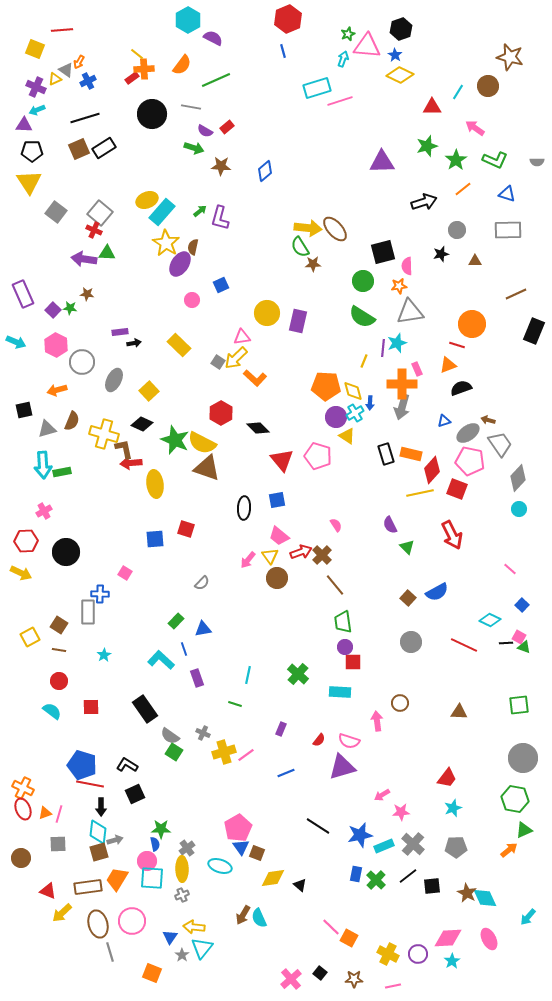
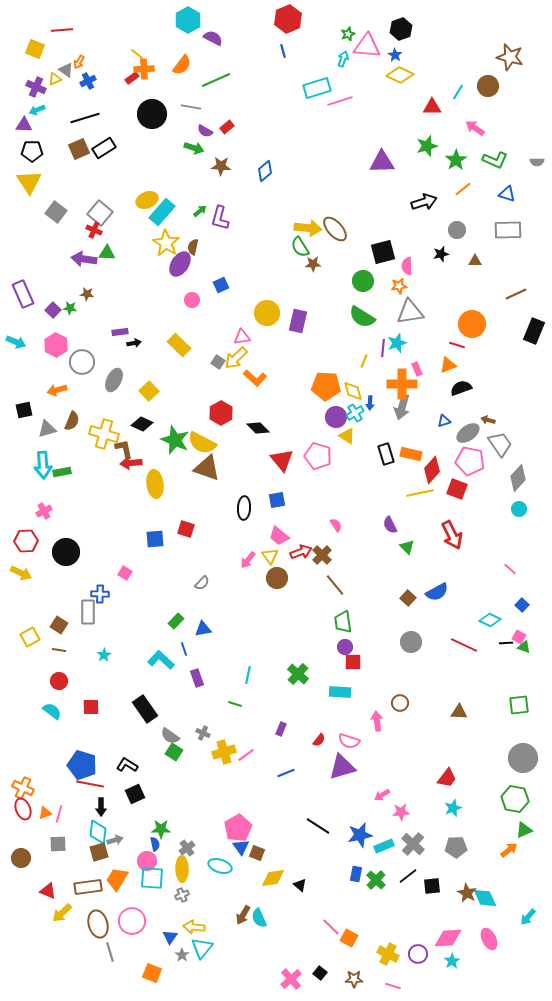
pink line at (393, 986): rotated 28 degrees clockwise
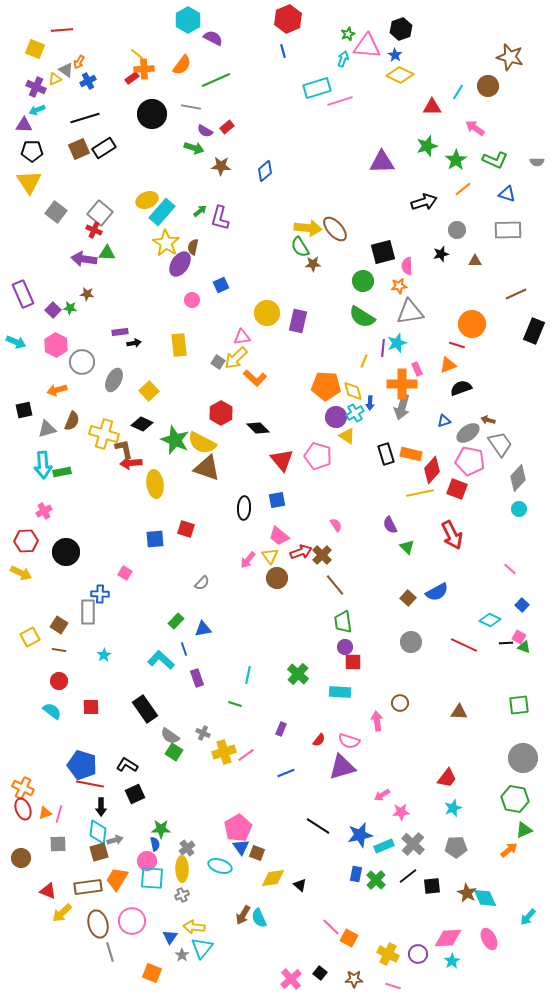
yellow rectangle at (179, 345): rotated 40 degrees clockwise
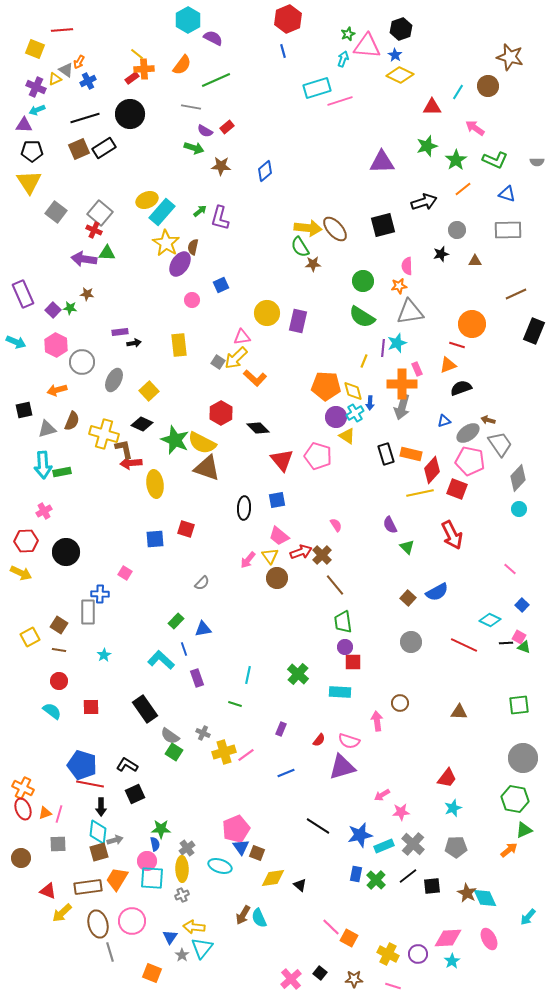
black circle at (152, 114): moved 22 px left
black square at (383, 252): moved 27 px up
pink pentagon at (238, 828): moved 2 px left, 1 px down; rotated 8 degrees clockwise
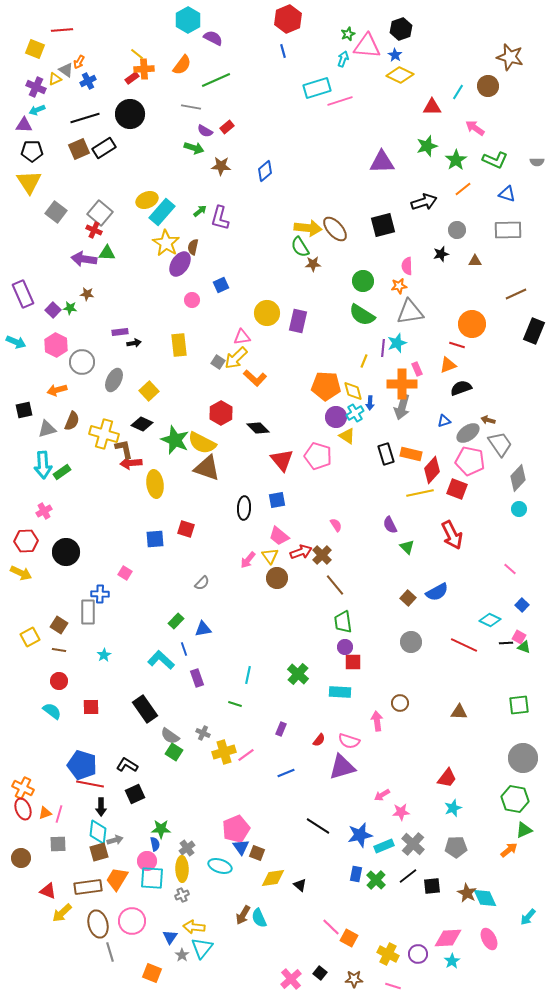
green semicircle at (362, 317): moved 2 px up
green rectangle at (62, 472): rotated 24 degrees counterclockwise
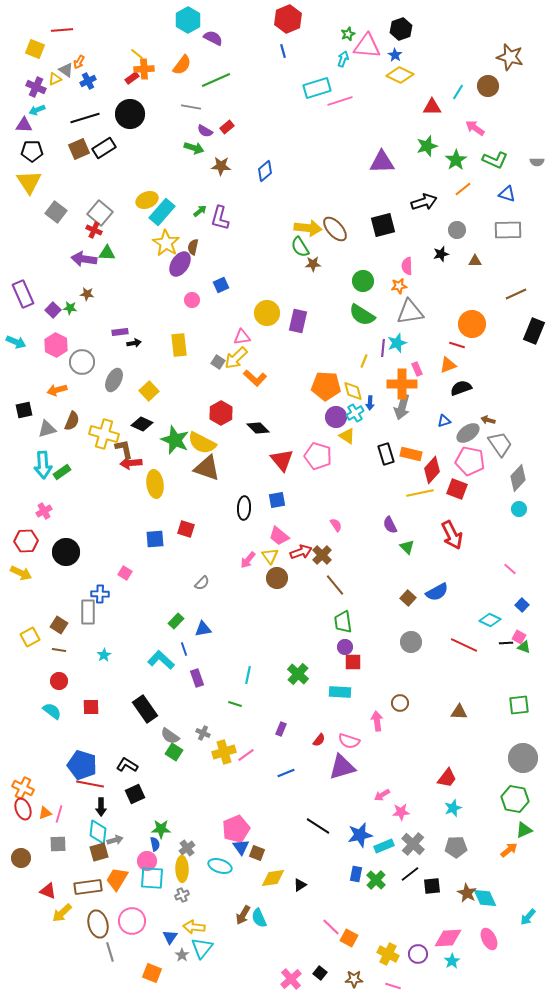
black line at (408, 876): moved 2 px right, 2 px up
black triangle at (300, 885): rotated 48 degrees clockwise
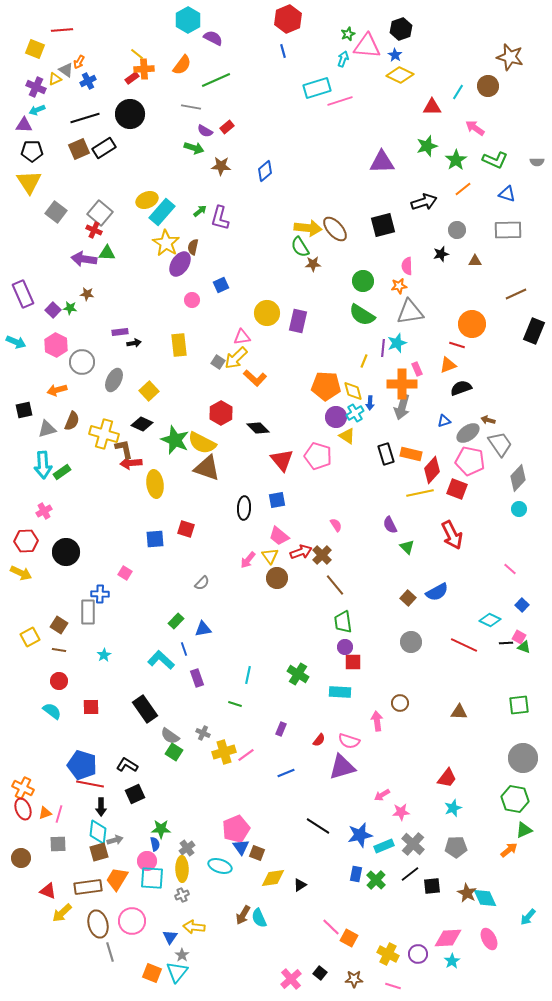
green cross at (298, 674): rotated 10 degrees counterclockwise
cyan triangle at (202, 948): moved 25 px left, 24 px down
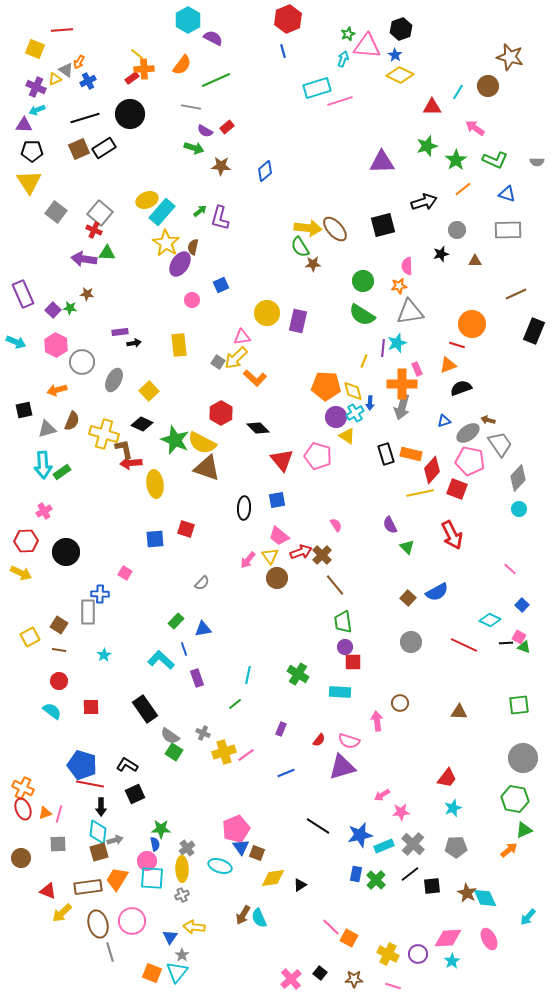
green line at (235, 704): rotated 56 degrees counterclockwise
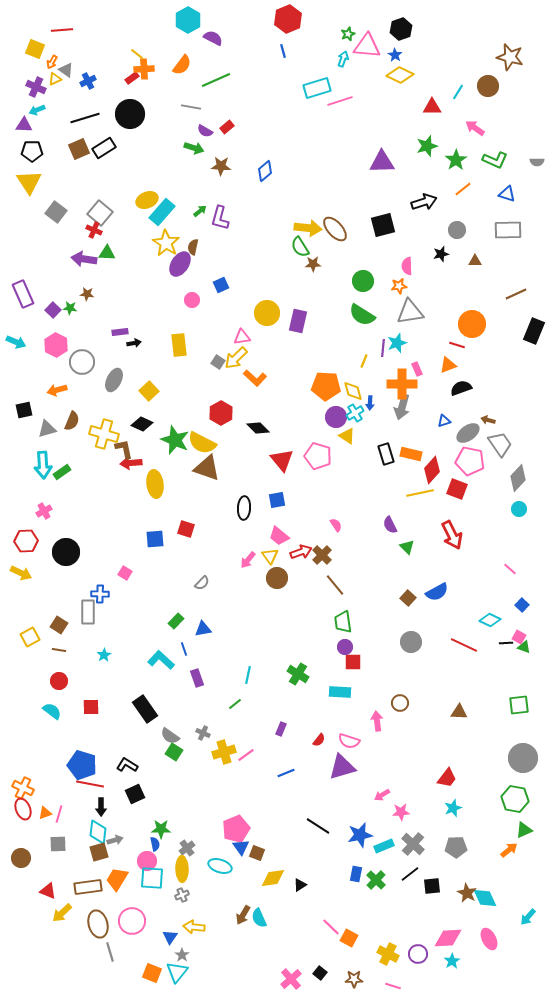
orange arrow at (79, 62): moved 27 px left
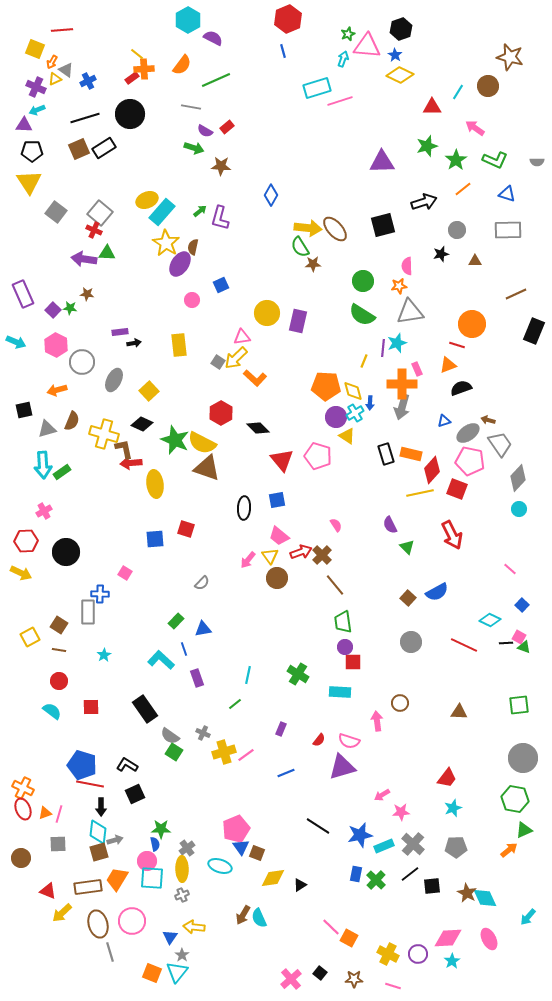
blue diamond at (265, 171): moved 6 px right, 24 px down; rotated 20 degrees counterclockwise
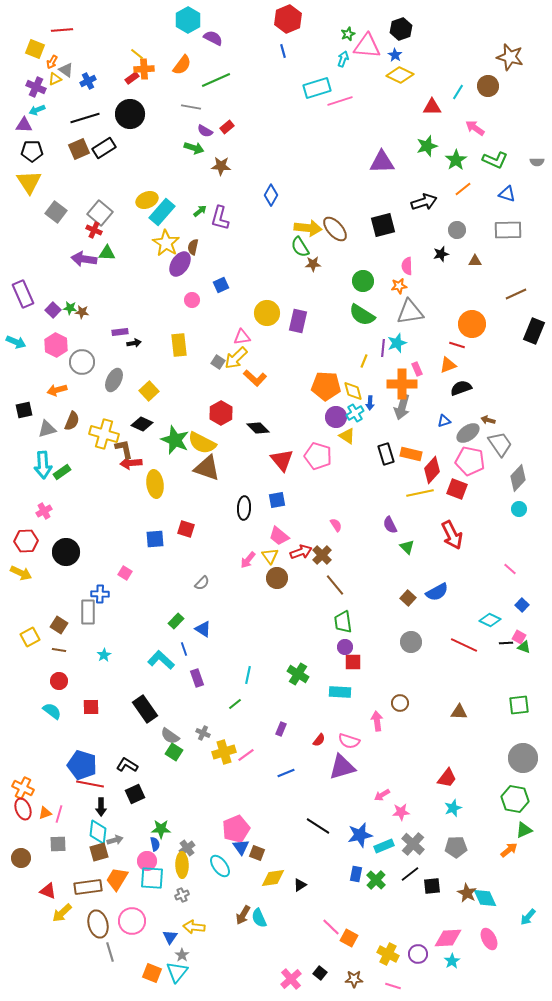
brown star at (87, 294): moved 5 px left, 18 px down
blue triangle at (203, 629): rotated 42 degrees clockwise
cyan ellipse at (220, 866): rotated 35 degrees clockwise
yellow ellipse at (182, 869): moved 4 px up
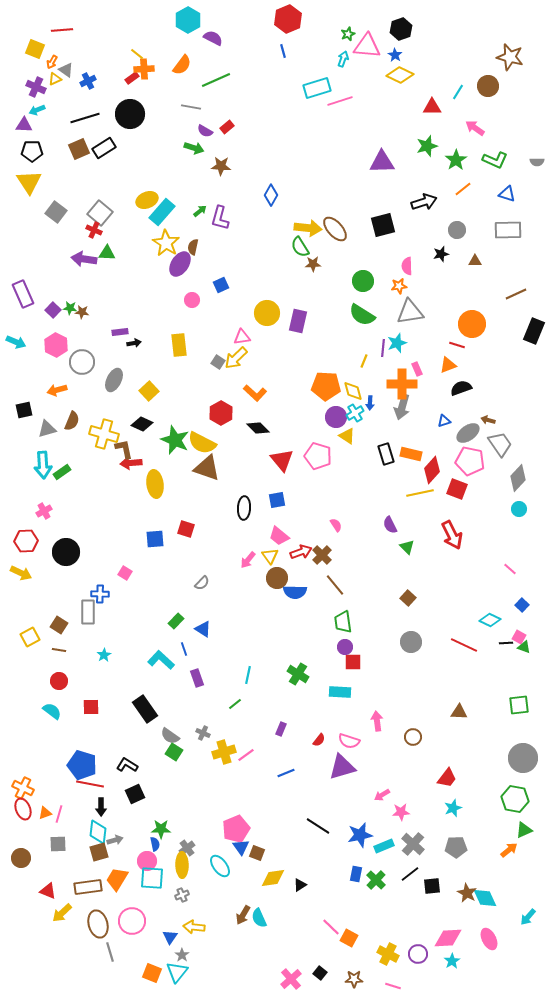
orange L-shape at (255, 378): moved 15 px down
blue semicircle at (437, 592): moved 142 px left; rotated 30 degrees clockwise
brown circle at (400, 703): moved 13 px right, 34 px down
